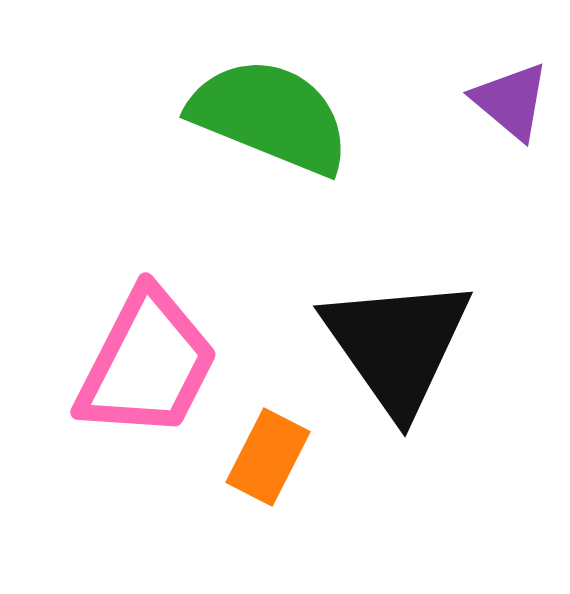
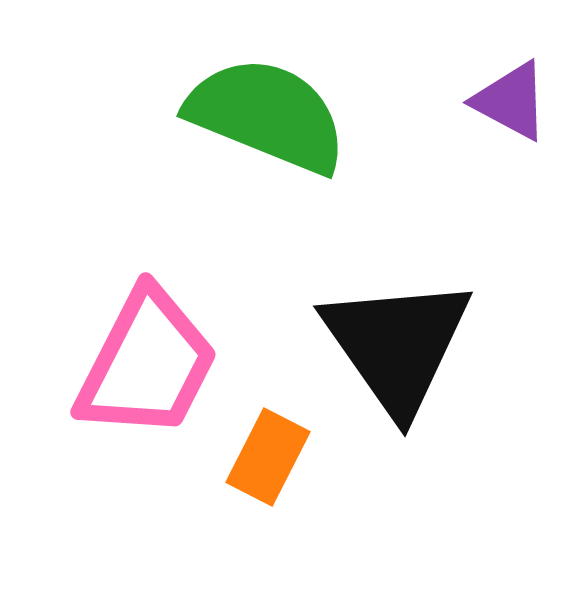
purple triangle: rotated 12 degrees counterclockwise
green semicircle: moved 3 px left, 1 px up
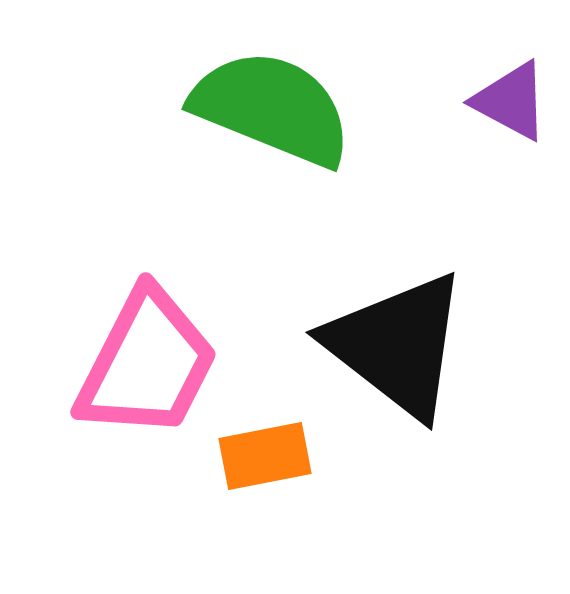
green semicircle: moved 5 px right, 7 px up
black triangle: rotated 17 degrees counterclockwise
orange rectangle: moved 3 px left, 1 px up; rotated 52 degrees clockwise
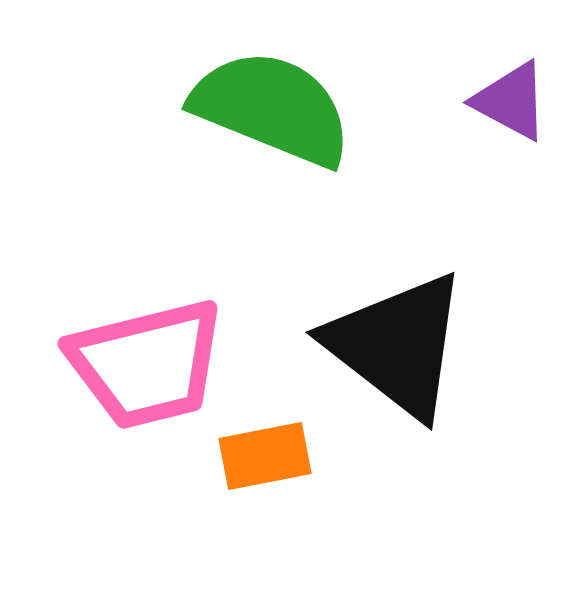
pink trapezoid: rotated 49 degrees clockwise
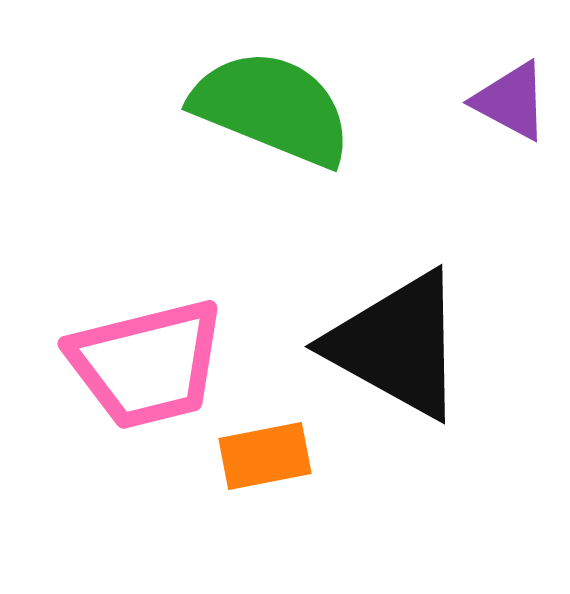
black triangle: rotated 9 degrees counterclockwise
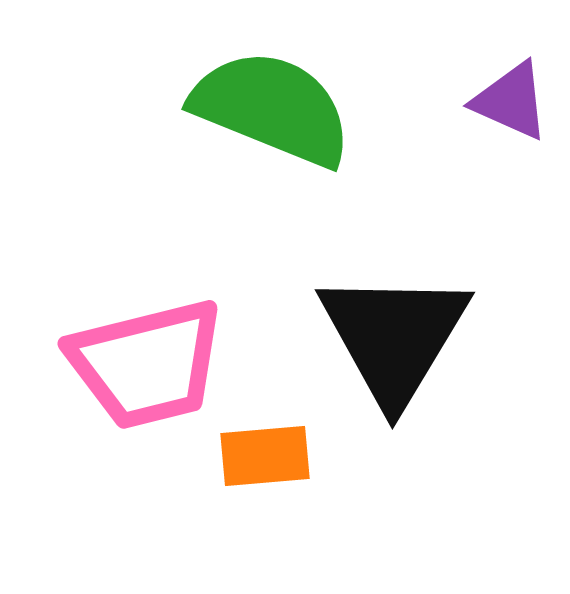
purple triangle: rotated 4 degrees counterclockwise
black triangle: moved 3 px left, 8 px up; rotated 32 degrees clockwise
orange rectangle: rotated 6 degrees clockwise
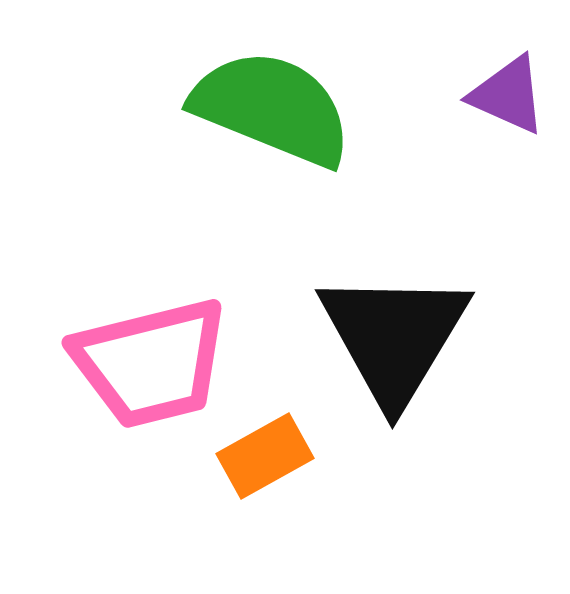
purple triangle: moved 3 px left, 6 px up
pink trapezoid: moved 4 px right, 1 px up
orange rectangle: rotated 24 degrees counterclockwise
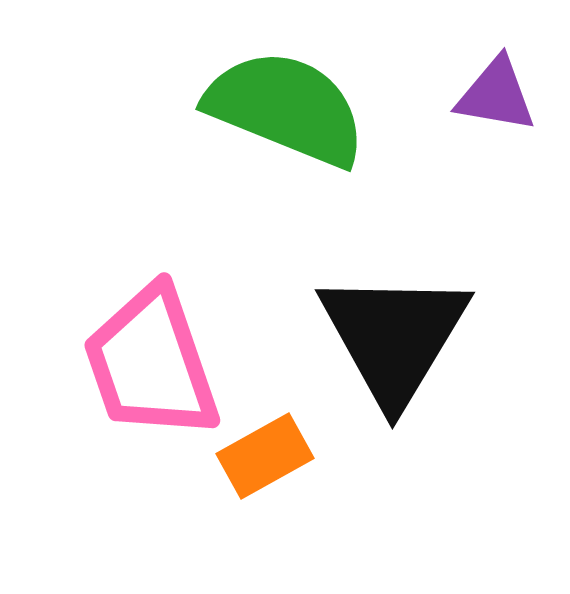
purple triangle: moved 12 px left; rotated 14 degrees counterclockwise
green semicircle: moved 14 px right
pink trapezoid: rotated 85 degrees clockwise
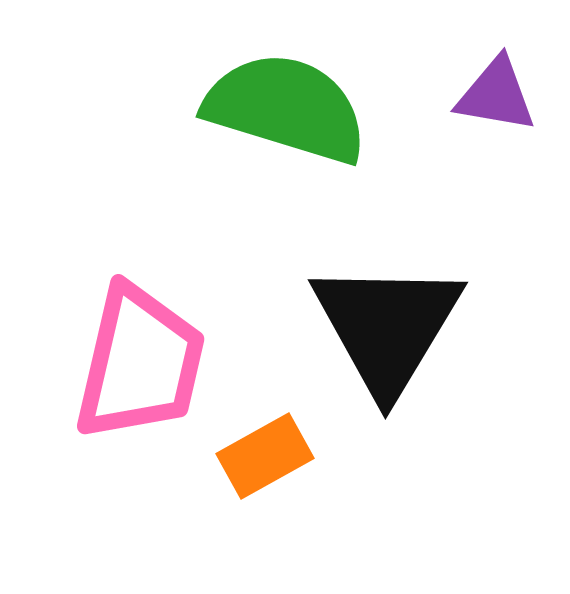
green semicircle: rotated 5 degrees counterclockwise
black triangle: moved 7 px left, 10 px up
pink trapezoid: moved 11 px left; rotated 148 degrees counterclockwise
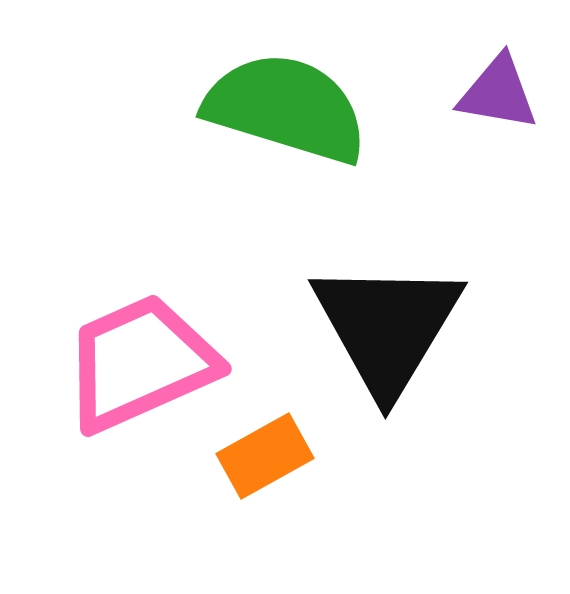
purple triangle: moved 2 px right, 2 px up
pink trapezoid: rotated 127 degrees counterclockwise
